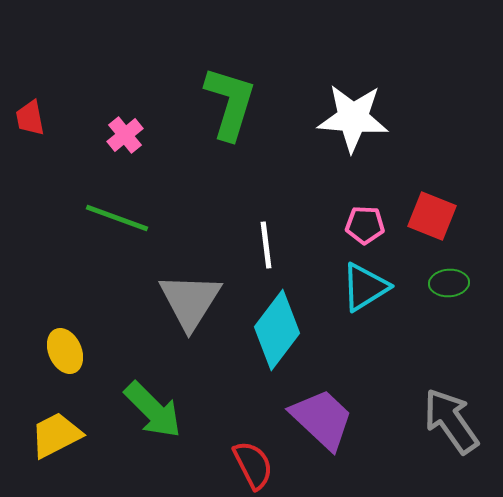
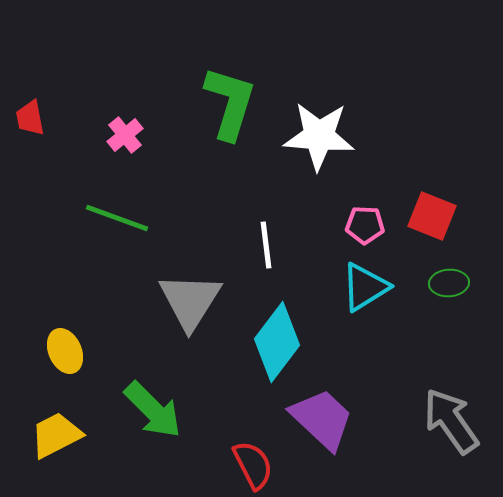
white star: moved 34 px left, 18 px down
cyan diamond: moved 12 px down
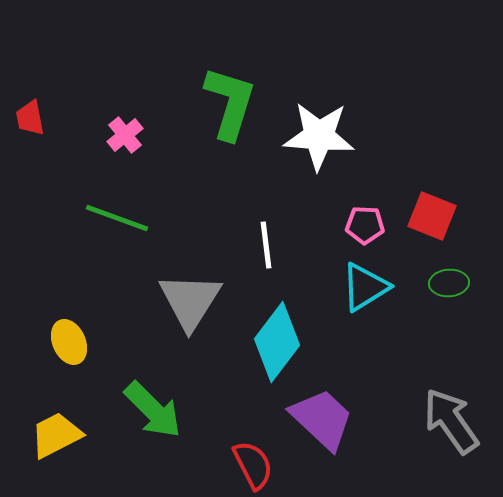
yellow ellipse: moved 4 px right, 9 px up
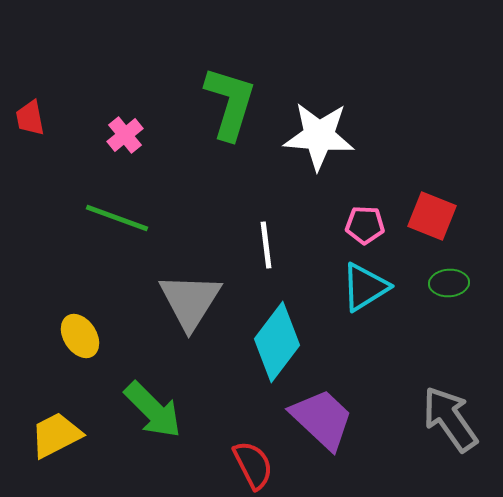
yellow ellipse: moved 11 px right, 6 px up; rotated 9 degrees counterclockwise
gray arrow: moved 1 px left, 2 px up
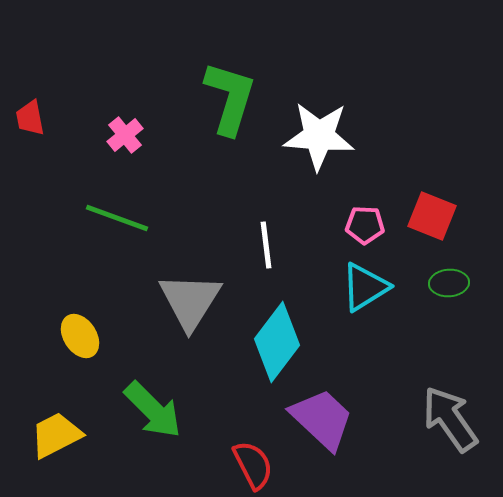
green L-shape: moved 5 px up
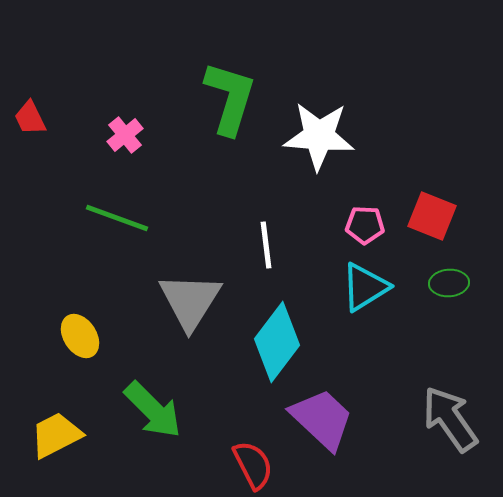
red trapezoid: rotated 15 degrees counterclockwise
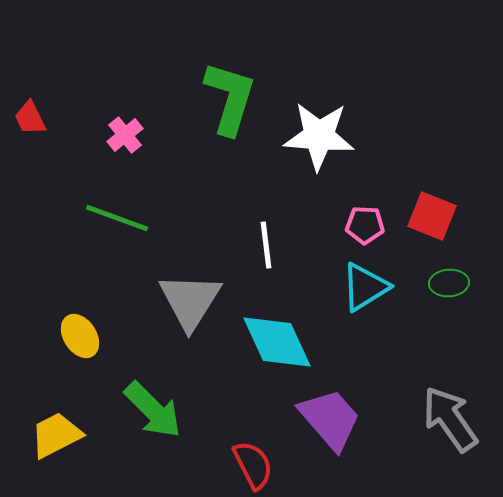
cyan diamond: rotated 62 degrees counterclockwise
purple trapezoid: moved 8 px right; rotated 6 degrees clockwise
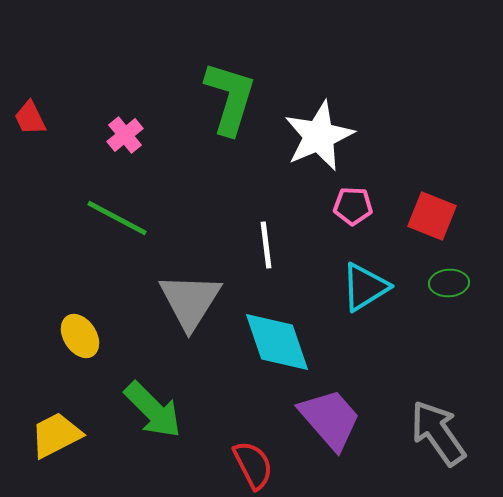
white star: rotated 28 degrees counterclockwise
green line: rotated 8 degrees clockwise
pink pentagon: moved 12 px left, 19 px up
cyan diamond: rotated 6 degrees clockwise
gray arrow: moved 12 px left, 14 px down
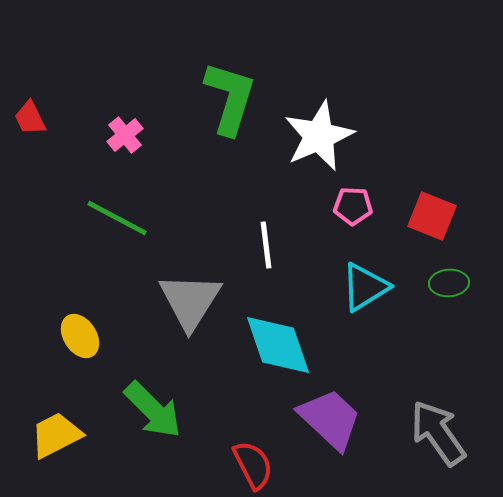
cyan diamond: moved 1 px right, 3 px down
purple trapezoid: rotated 6 degrees counterclockwise
